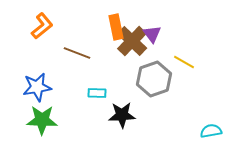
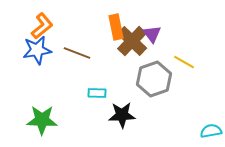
blue star: moved 37 px up
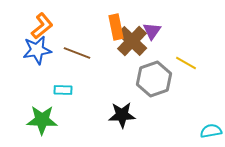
purple triangle: moved 3 px up; rotated 12 degrees clockwise
yellow line: moved 2 px right, 1 px down
cyan rectangle: moved 34 px left, 3 px up
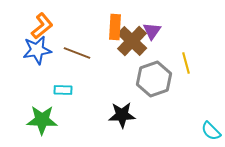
orange rectangle: moved 1 px left; rotated 15 degrees clockwise
yellow line: rotated 45 degrees clockwise
cyan semicircle: rotated 125 degrees counterclockwise
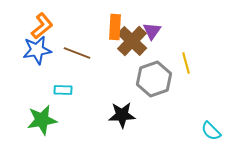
green star: rotated 12 degrees counterclockwise
